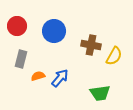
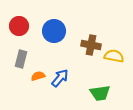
red circle: moved 2 px right
yellow semicircle: rotated 108 degrees counterclockwise
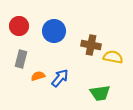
yellow semicircle: moved 1 px left, 1 px down
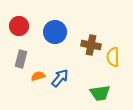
blue circle: moved 1 px right, 1 px down
yellow semicircle: rotated 102 degrees counterclockwise
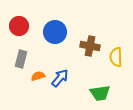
brown cross: moved 1 px left, 1 px down
yellow semicircle: moved 3 px right
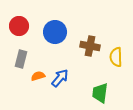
green trapezoid: rotated 105 degrees clockwise
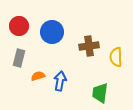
blue circle: moved 3 px left
brown cross: moved 1 px left; rotated 18 degrees counterclockwise
gray rectangle: moved 2 px left, 1 px up
blue arrow: moved 3 px down; rotated 30 degrees counterclockwise
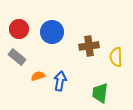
red circle: moved 3 px down
gray rectangle: moved 2 px left, 1 px up; rotated 66 degrees counterclockwise
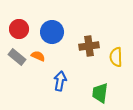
orange semicircle: moved 20 px up; rotated 40 degrees clockwise
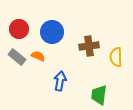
green trapezoid: moved 1 px left, 2 px down
